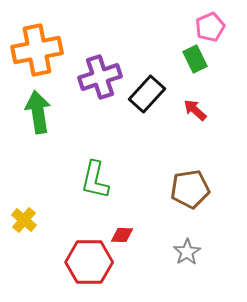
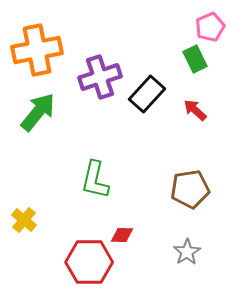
green arrow: rotated 48 degrees clockwise
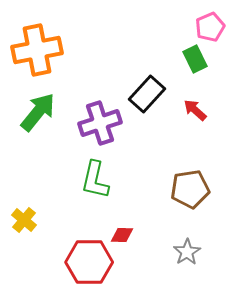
purple cross: moved 46 px down
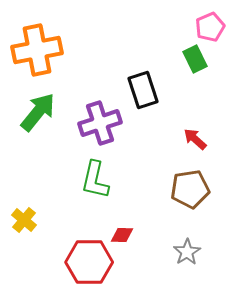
black rectangle: moved 4 px left, 4 px up; rotated 60 degrees counterclockwise
red arrow: moved 29 px down
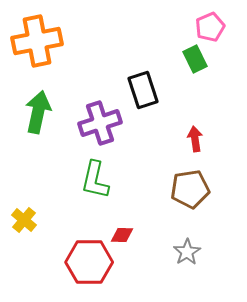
orange cross: moved 9 px up
green arrow: rotated 27 degrees counterclockwise
red arrow: rotated 40 degrees clockwise
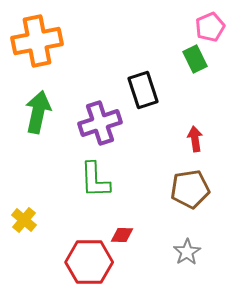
green L-shape: rotated 15 degrees counterclockwise
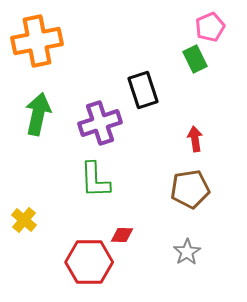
green arrow: moved 2 px down
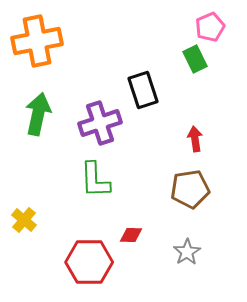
red diamond: moved 9 px right
